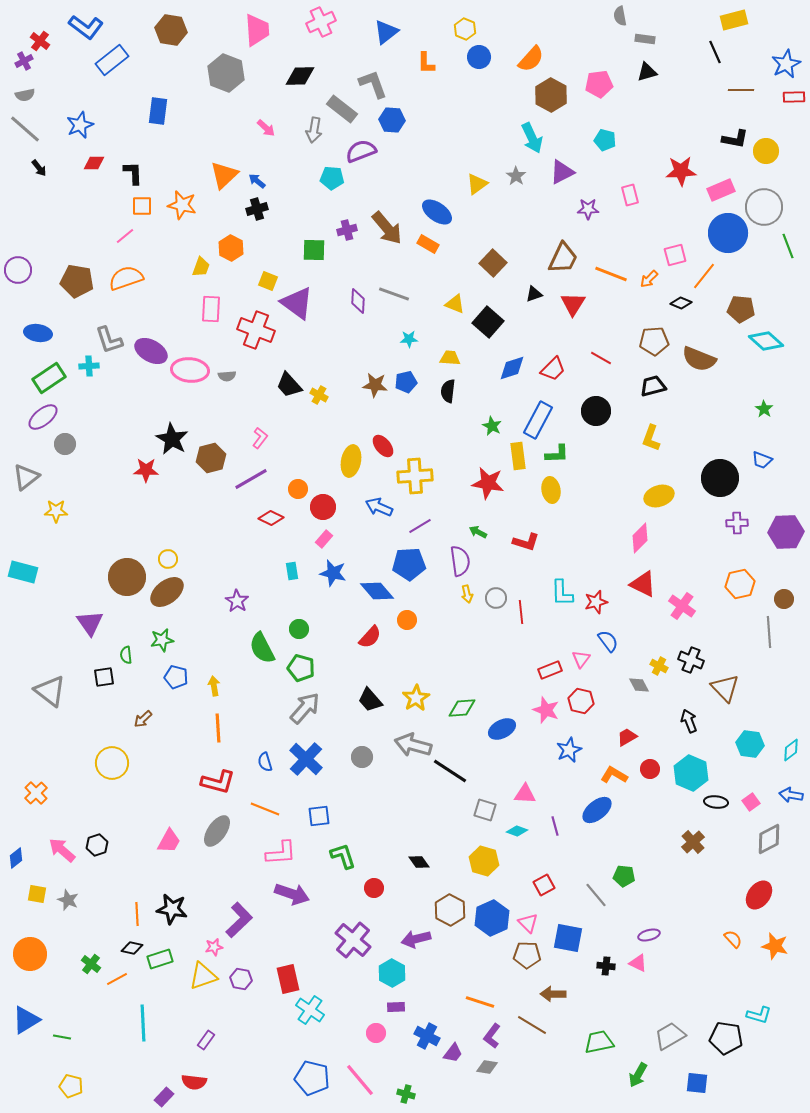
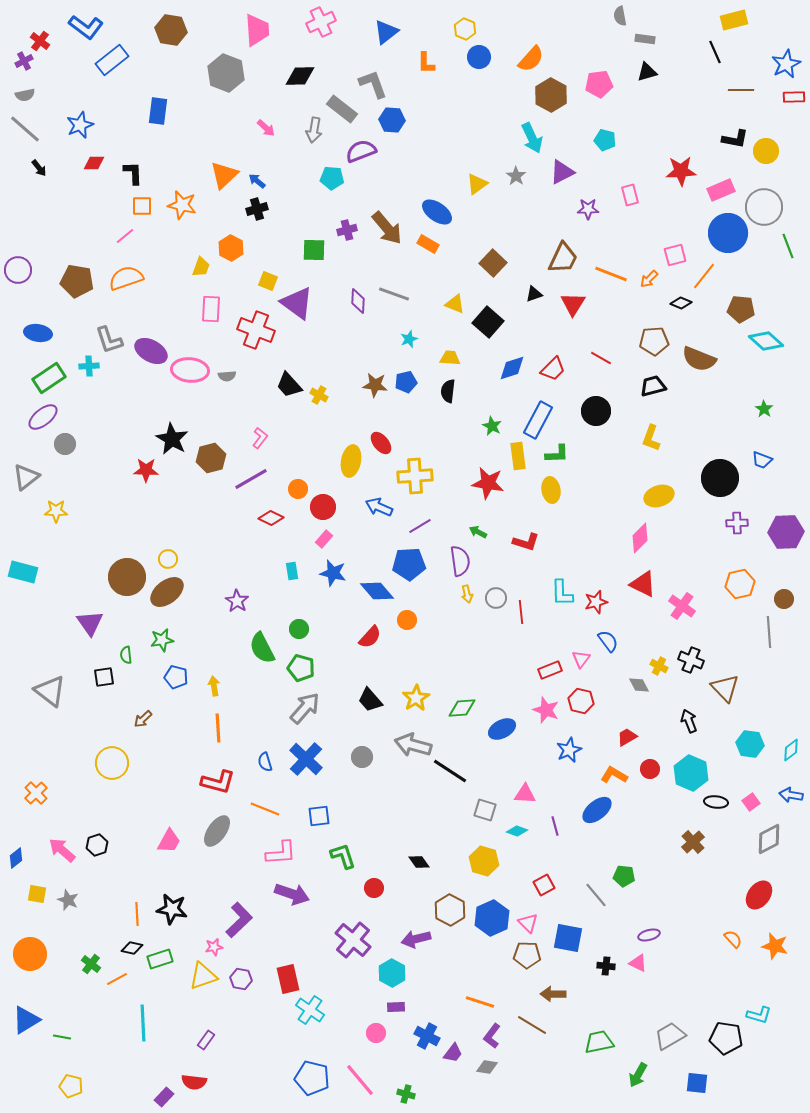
cyan star at (409, 339): rotated 18 degrees counterclockwise
red ellipse at (383, 446): moved 2 px left, 3 px up
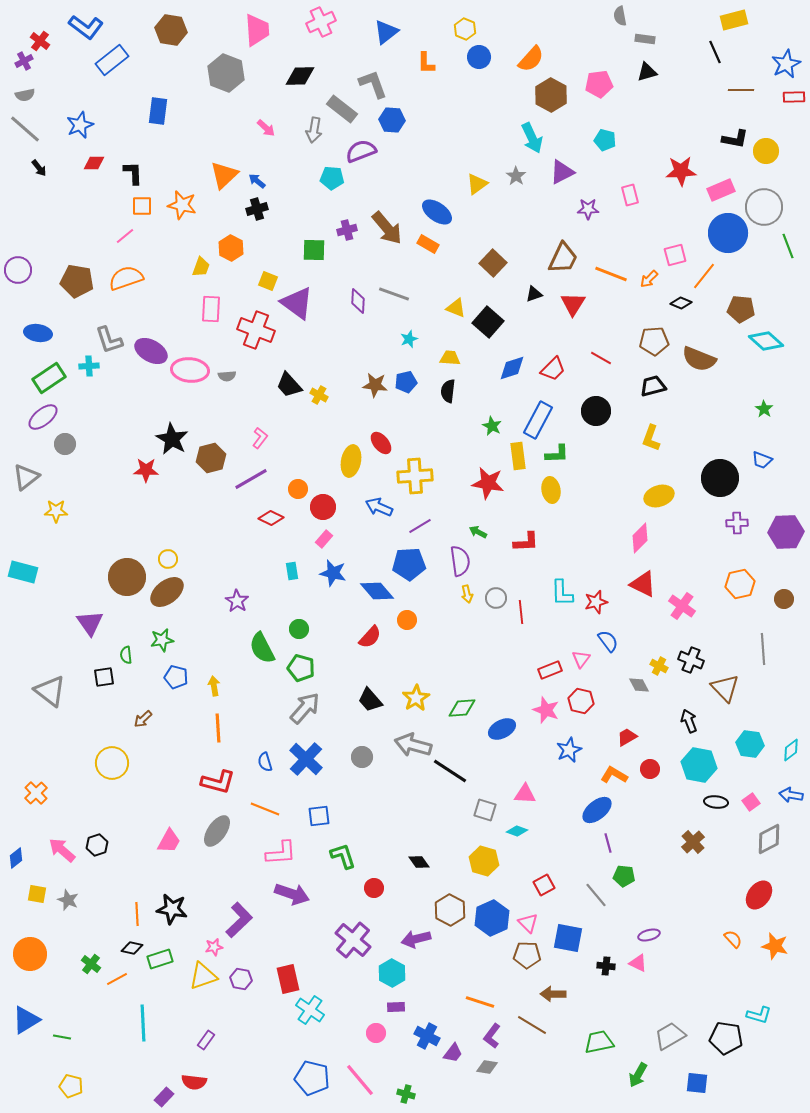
yellow triangle at (455, 304): moved 1 px right, 4 px down
red L-shape at (526, 542): rotated 20 degrees counterclockwise
gray line at (769, 632): moved 6 px left, 17 px down
cyan hexagon at (691, 773): moved 8 px right, 8 px up; rotated 12 degrees counterclockwise
purple line at (555, 826): moved 53 px right, 17 px down
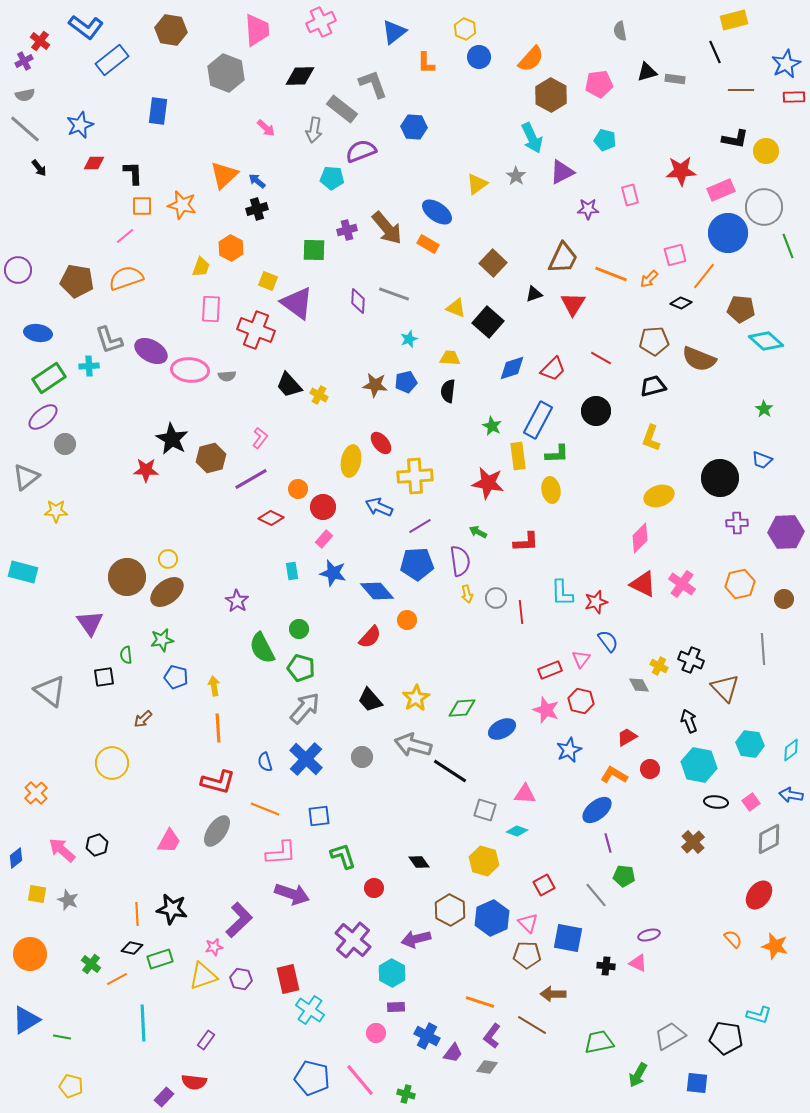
gray semicircle at (620, 16): moved 15 px down
blue triangle at (386, 32): moved 8 px right
gray rectangle at (645, 39): moved 30 px right, 40 px down
blue hexagon at (392, 120): moved 22 px right, 7 px down
blue pentagon at (409, 564): moved 8 px right
pink cross at (682, 606): moved 22 px up
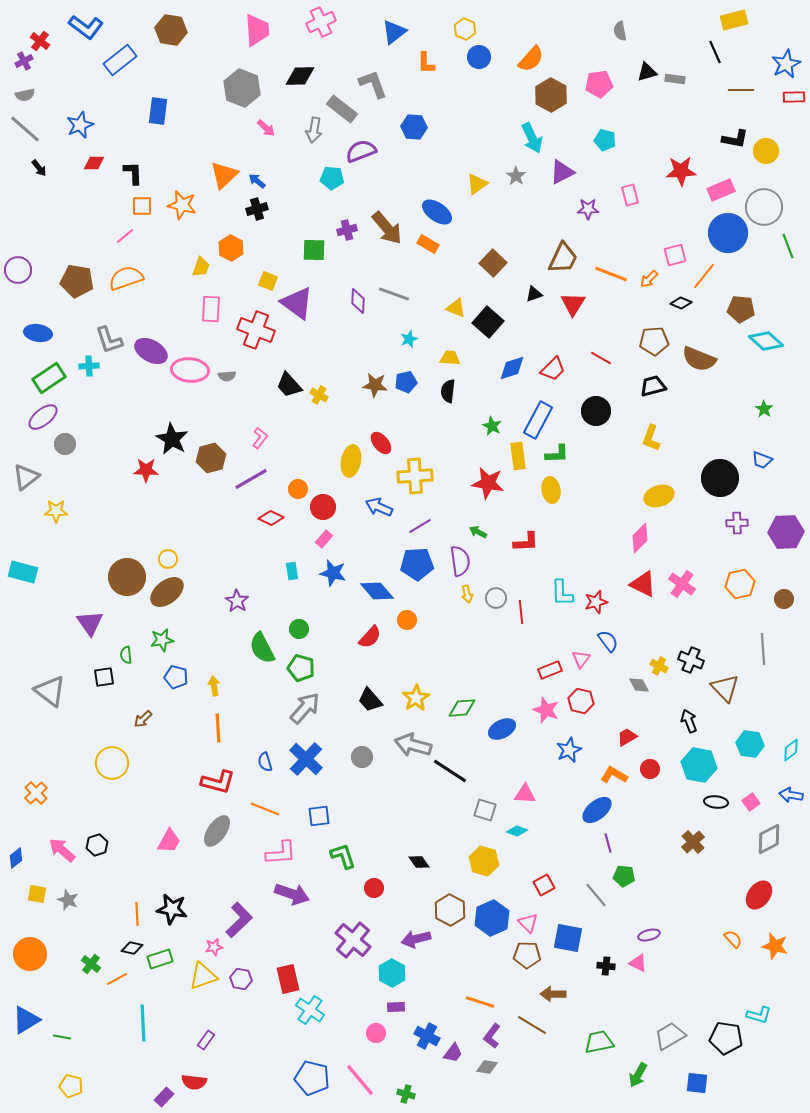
blue rectangle at (112, 60): moved 8 px right
gray hexagon at (226, 73): moved 16 px right, 15 px down
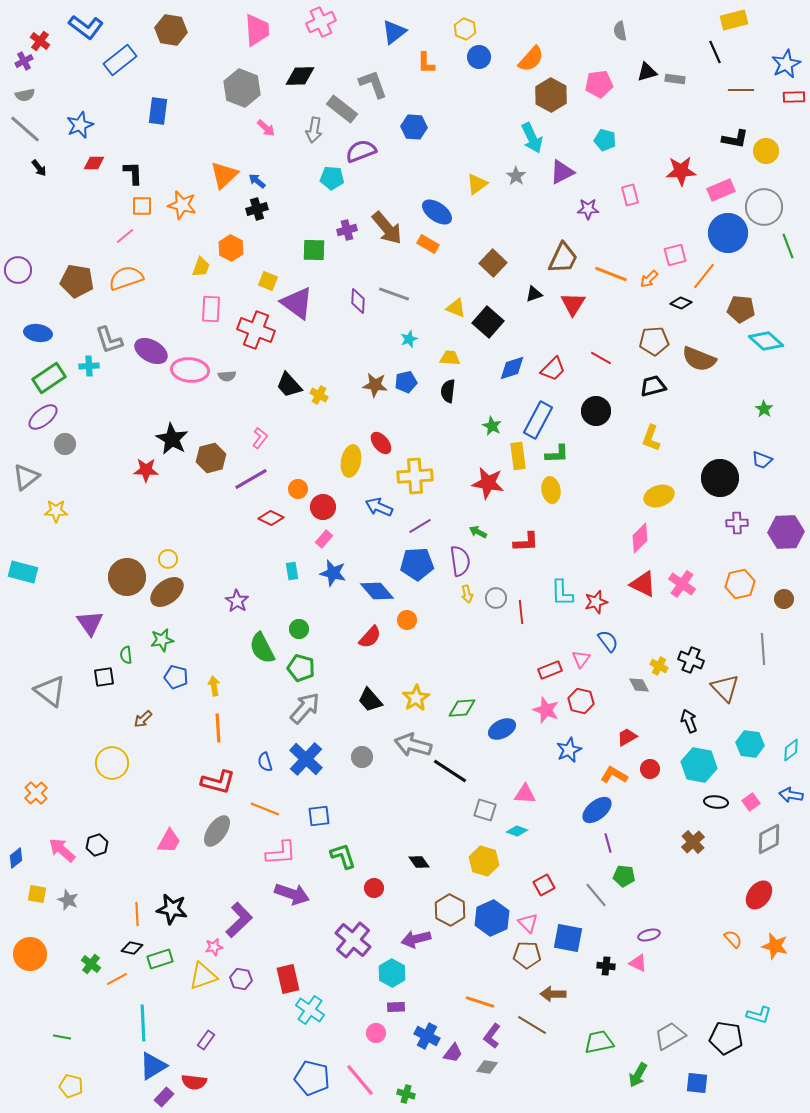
blue triangle at (26, 1020): moved 127 px right, 46 px down
